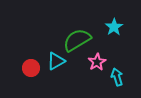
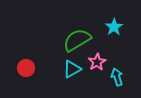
cyan triangle: moved 16 px right, 8 px down
red circle: moved 5 px left
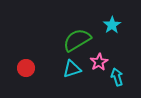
cyan star: moved 2 px left, 2 px up
pink star: moved 2 px right
cyan triangle: rotated 12 degrees clockwise
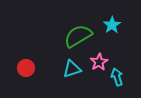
green semicircle: moved 1 px right, 4 px up
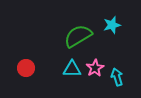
cyan star: rotated 18 degrees clockwise
pink star: moved 4 px left, 6 px down
cyan triangle: rotated 18 degrees clockwise
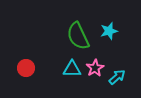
cyan star: moved 3 px left, 6 px down
green semicircle: rotated 84 degrees counterclockwise
cyan arrow: rotated 66 degrees clockwise
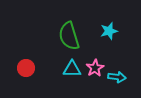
green semicircle: moved 9 px left; rotated 8 degrees clockwise
cyan arrow: rotated 48 degrees clockwise
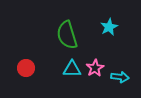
cyan star: moved 4 px up; rotated 12 degrees counterclockwise
green semicircle: moved 2 px left, 1 px up
cyan arrow: moved 3 px right
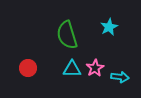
red circle: moved 2 px right
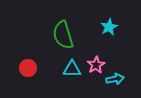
green semicircle: moved 4 px left
pink star: moved 1 px right, 3 px up
cyan arrow: moved 5 px left, 2 px down; rotated 18 degrees counterclockwise
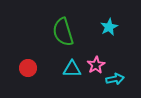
green semicircle: moved 3 px up
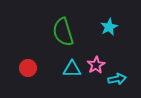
cyan arrow: moved 2 px right
